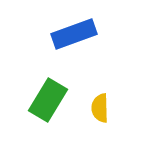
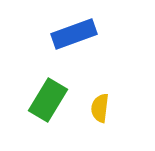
yellow semicircle: rotated 8 degrees clockwise
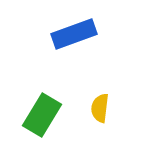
green rectangle: moved 6 px left, 15 px down
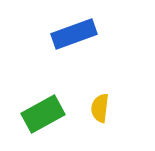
green rectangle: moved 1 px right, 1 px up; rotated 30 degrees clockwise
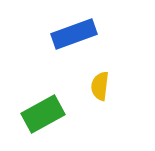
yellow semicircle: moved 22 px up
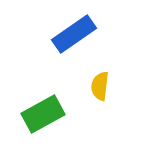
blue rectangle: rotated 15 degrees counterclockwise
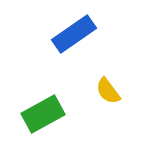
yellow semicircle: moved 8 px right, 5 px down; rotated 44 degrees counterclockwise
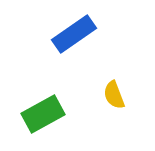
yellow semicircle: moved 6 px right, 4 px down; rotated 16 degrees clockwise
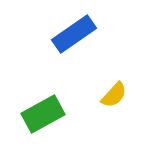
yellow semicircle: rotated 116 degrees counterclockwise
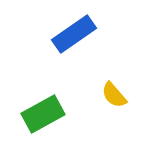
yellow semicircle: rotated 96 degrees clockwise
